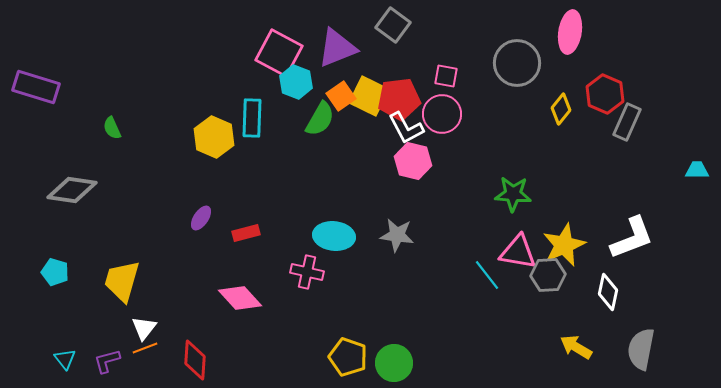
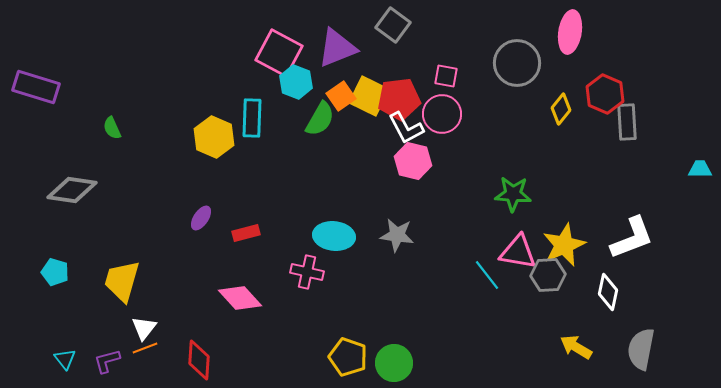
gray rectangle at (627, 122): rotated 27 degrees counterclockwise
cyan trapezoid at (697, 170): moved 3 px right, 1 px up
red diamond at (195, 360): moved 4 px right
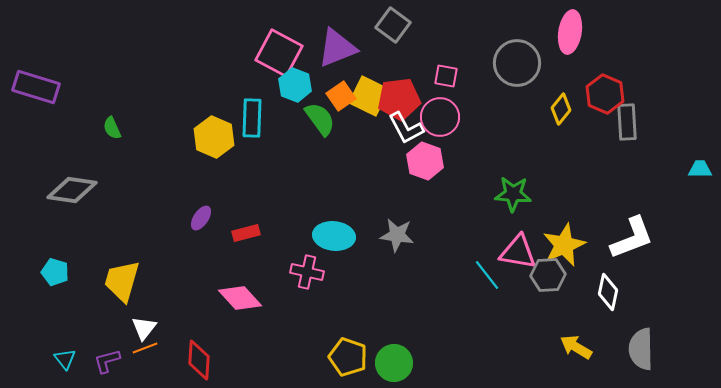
cyan hexagon at (296, 82): moved 1 px left, 3 px down
pink circle at (442, 114): moved 2 px left, 3 px down
green semicircle at (320, 119): rotated 66 degrees counterclockwise
pink hexagon at (413, 161): moved 12 px right; rotated 6 degrees clockwise
gray semicircle at (641, 349): rotated 12 degrees counterclockwise
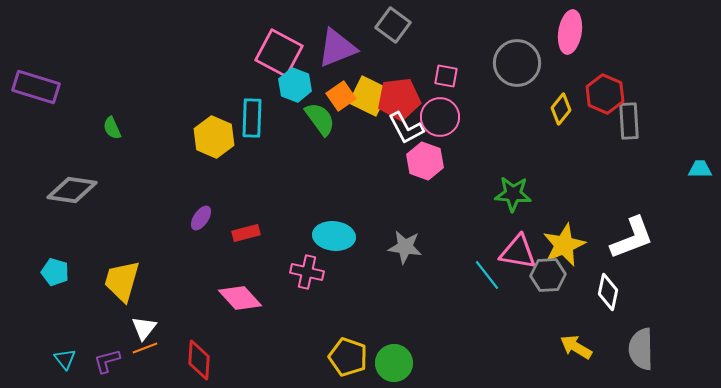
gray rectangle at (627, 122): moved 2 px right, 1 px up
gray star at (397, 235): moved 8 px right, 12 px down
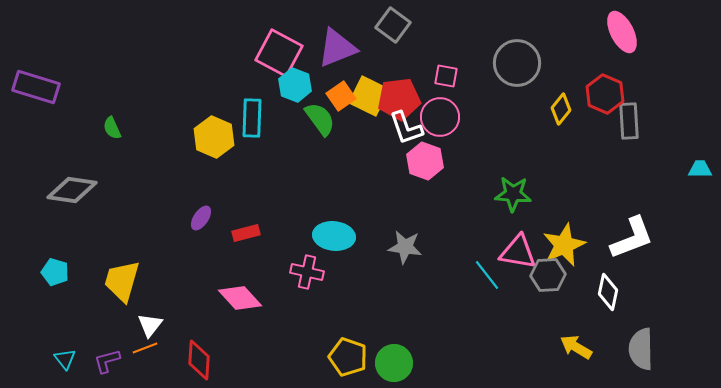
pink ellipse at (570, 32): moved 52 px right; rotated 36 degrees counterclockwise
white L-shape at (406, 128): rotated 9 degrees clockwise
white triangle at (144, 328): moved 6 px right, 3 px up
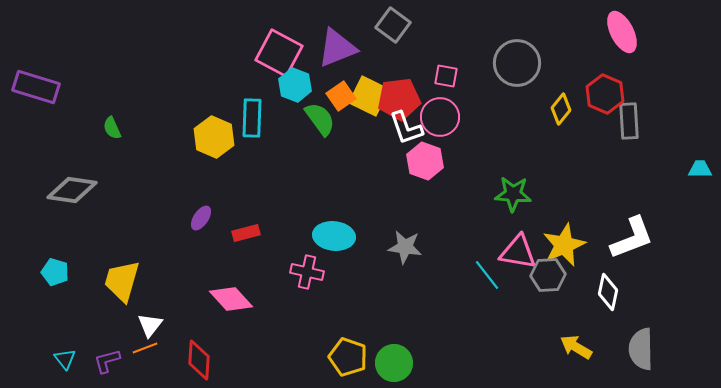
pink diamond at (240, 298): moved 9 px left, 1 px down
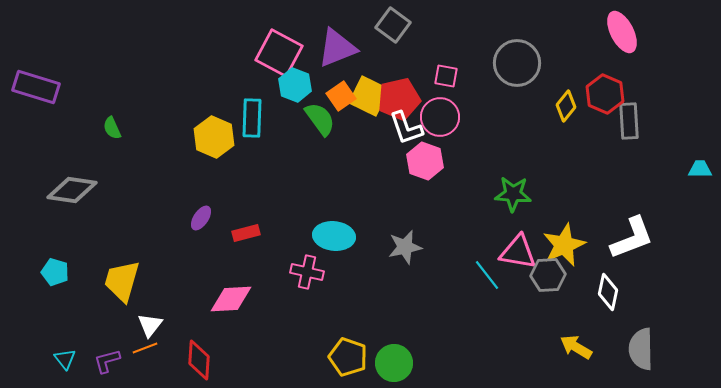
red pentagon at (399, 99): rotated 6 degrees counterclockwise
yellow diamond at (561, 109): moved 5 px right, 3 px up
gray star at (405, 247): rotated 20 degrees counterclockwise
pink diamond at (231, 299): rotated 51 degrees counterclockwise
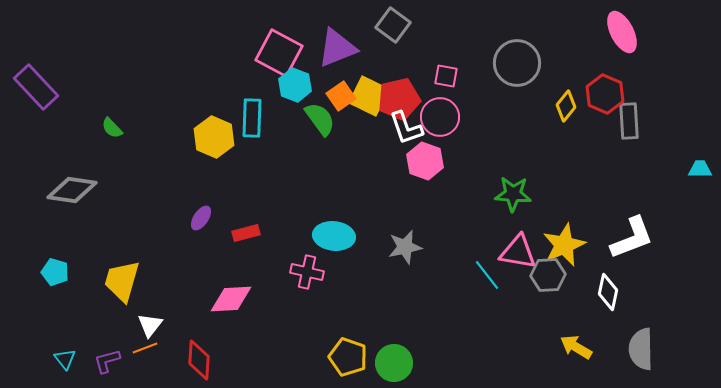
purple rectangle at (36, 87): rotated 30 degrees clockwise
green semicircle at (112, 128): rotated 20 degrees counterclockwise
